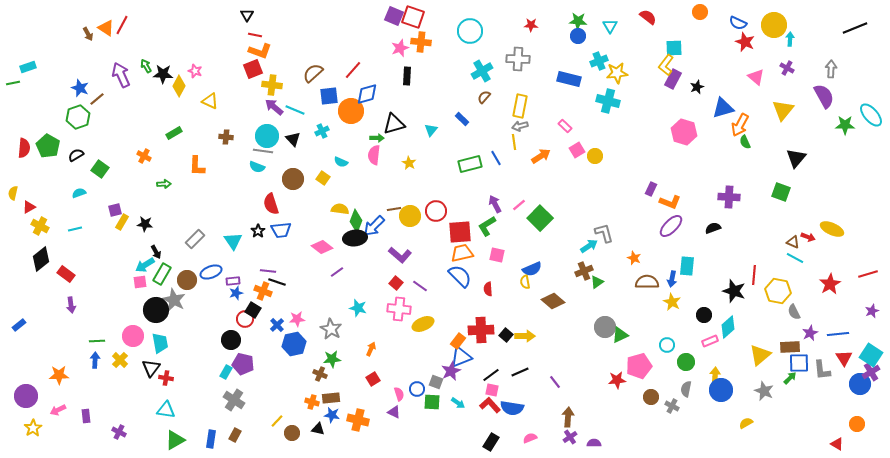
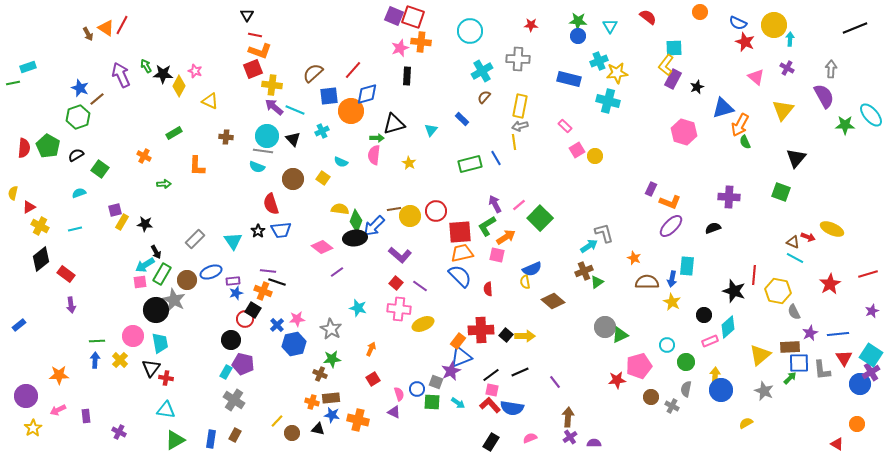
orange arrow at (541, 156): moved 35 px left, 81 px down
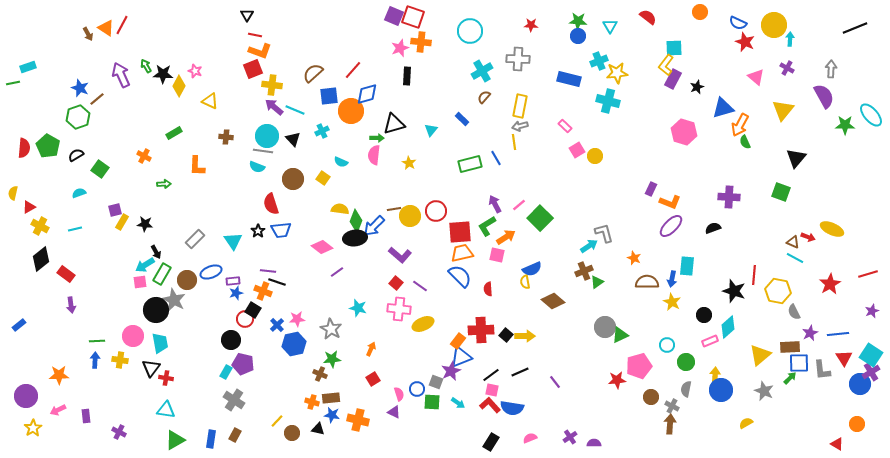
yellow cross at (120, 360): rotated 35 degrees counterclockwise
brown arrow at (568, 417): moved 102 px right, 7 px down
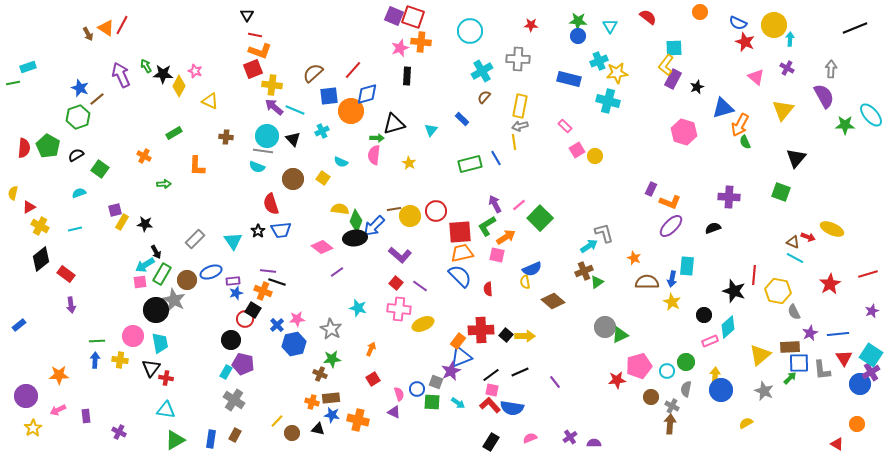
cyan circle at (667, 345): moved 26 px down
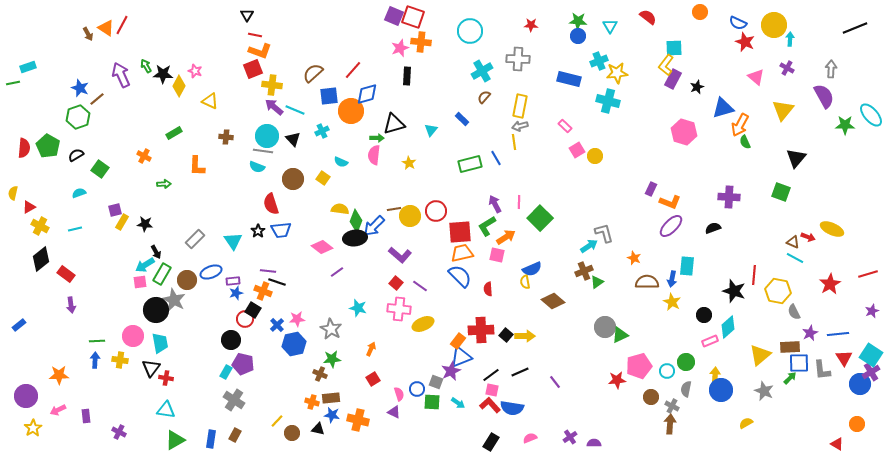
pink line at (519, 205): moved 3 px up; rotated 48 degrees counterclockwise
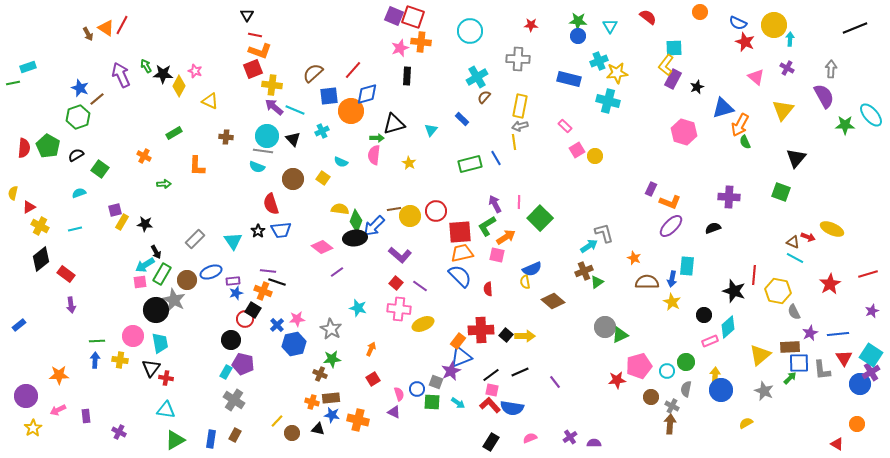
cyan cross at (482, 71): moved 5 px left, 6 px down
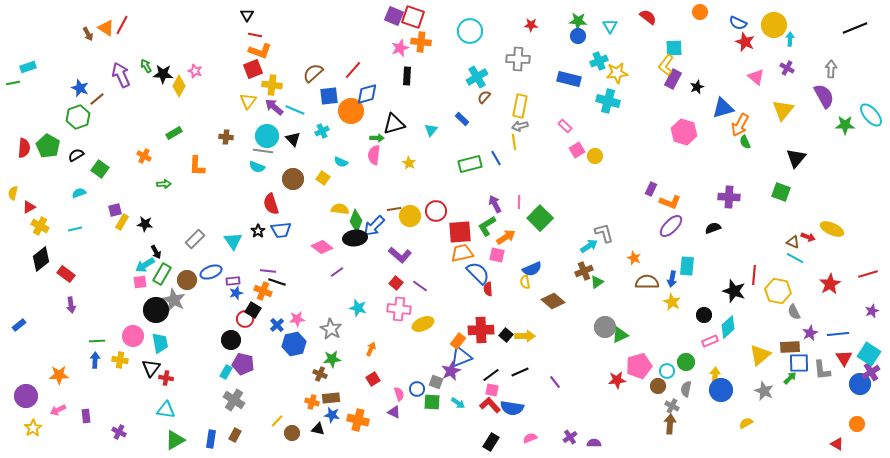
yellow triangle at (210, 101): moved 38 px right; rotated 42 degrees clockwise
blue semicircle at (460, 276): moved 18 px right, 3 px up
cyan square at (871, 355): moved 2 px left, 1 px up
brown circle at (651, 397): moved 7 px right, 11 px up
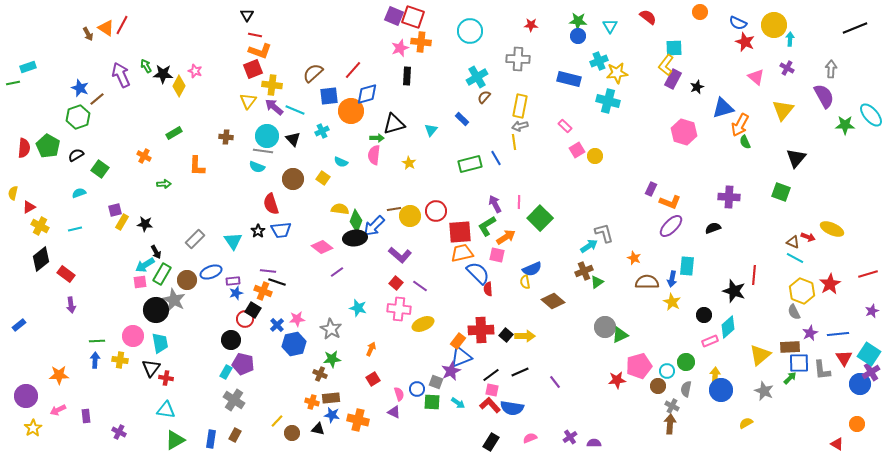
yellow hexagon at (778, 291): moved 24 px right; rotated 10 degrees clockwise
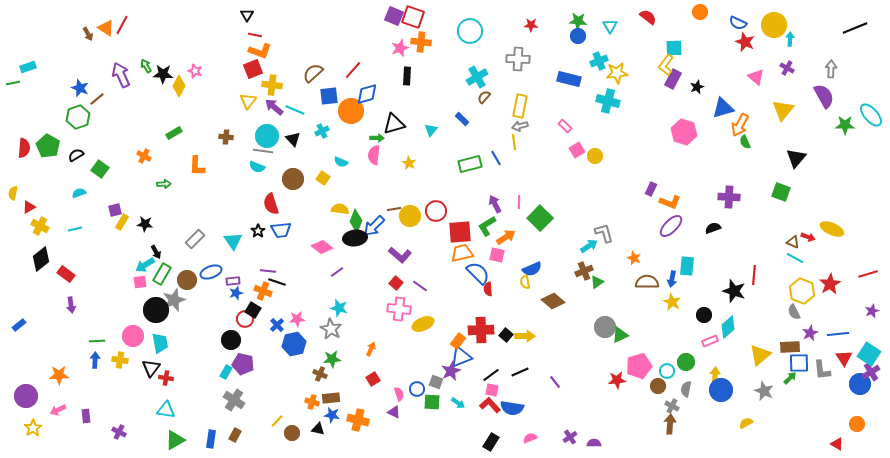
gray star at (174, 300): rotated 25 degrees clockwise
cyan star at (358, 308): moved 19 px left
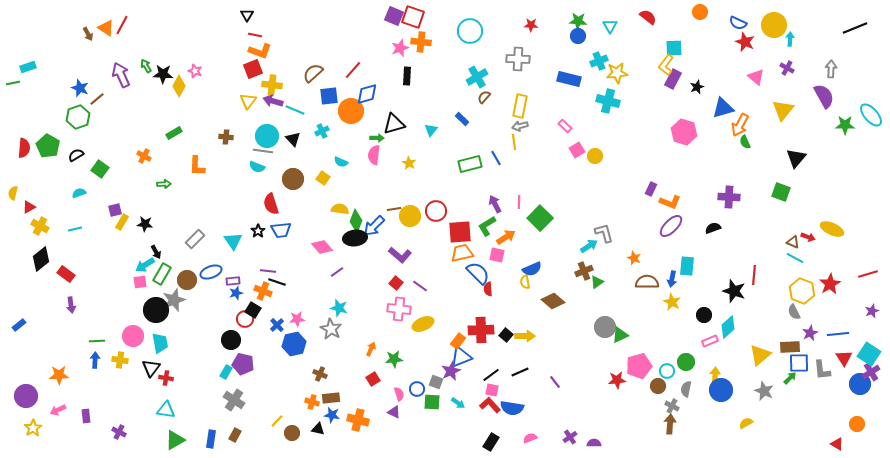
purple arrow at (274, 107): moved 1 px left, 6 px up; rotated 24 degrees counterclockwise
pink diamond at (322, 247): rotated 10 degrees clockwise
green star at (332, 359): moved 62 px right
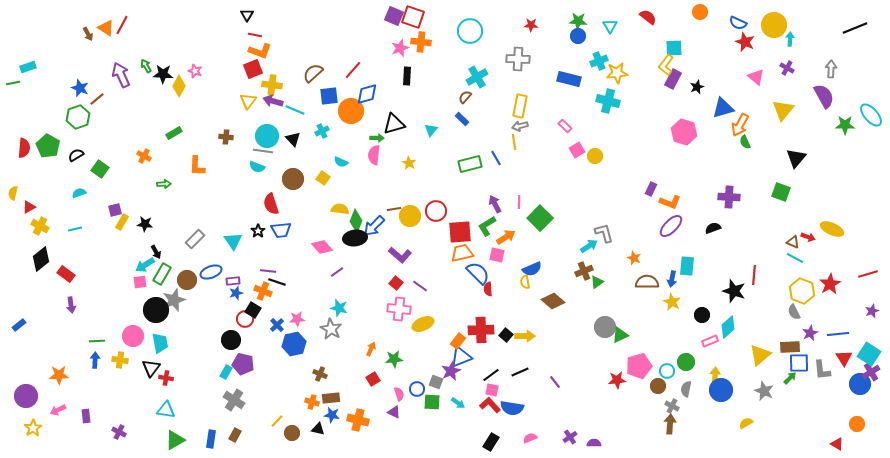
brown semicircle at (484, 97): moved 19 px left
black circle at (704, 315): moved 2 px left
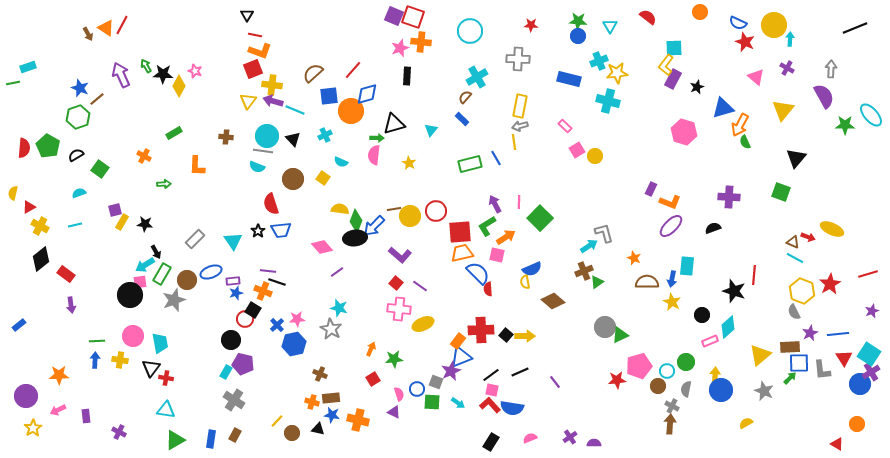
cyan cross at (322, 131): moved 3 px right, 4 px down
cyan line at (75, 229): moved 4 px up
black circle at (156, 310): moved 26 px left, 15 px up
